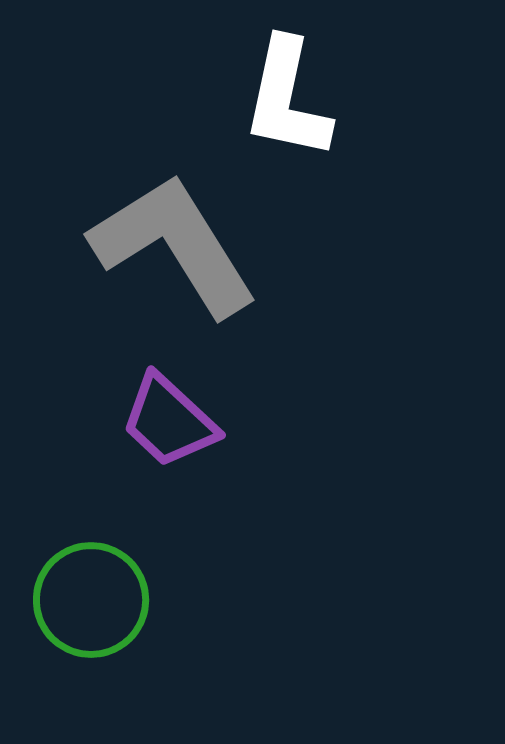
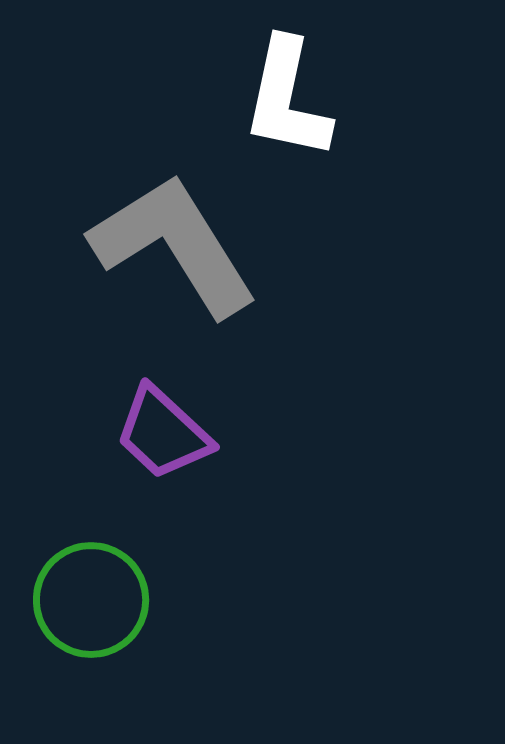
purple trapezoid: moved 6 px left, 12 px down
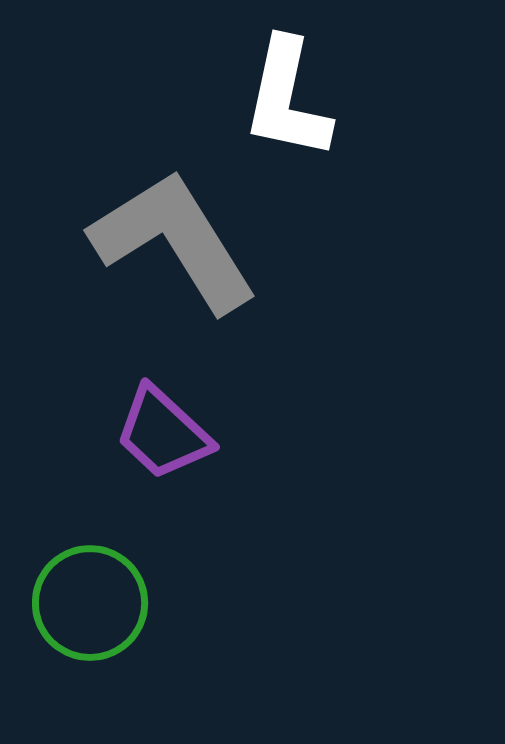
gray L-shape: moved 4 px up
green circle: moved 1 px left, 3 px down
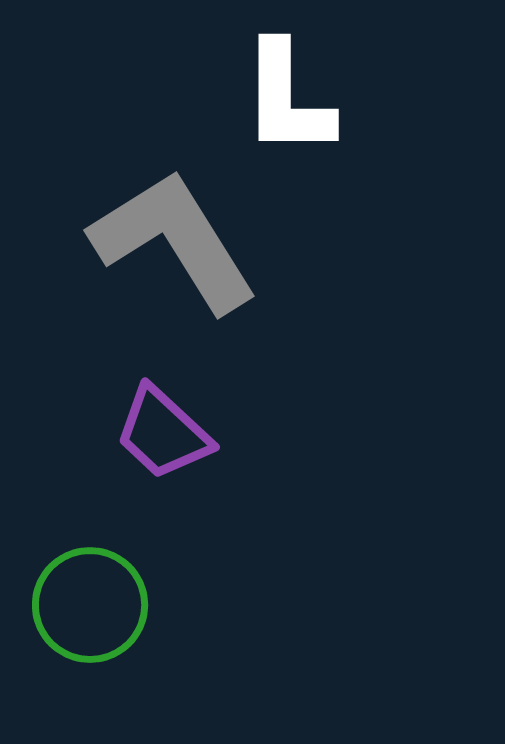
white L-shape: rotated 12 degrees counterclockwise
green circle: moved 2 px down
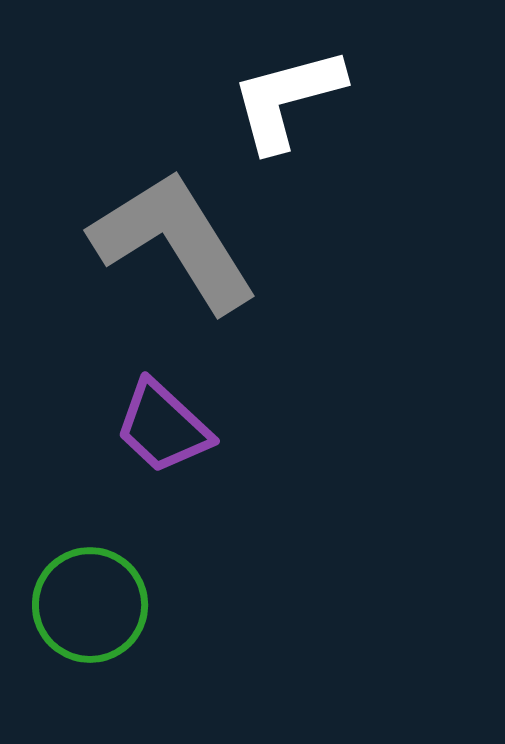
white L-shape: rotated 75 degrees clockwise
purple trapezoid: moved 6 px up
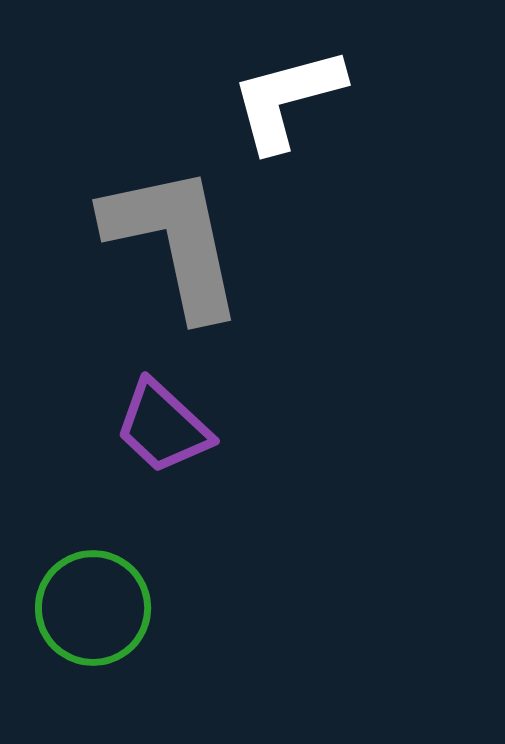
gray L-shape: rotated 20 degrees clockwise
green circle: moved 3 px right, 3 px down
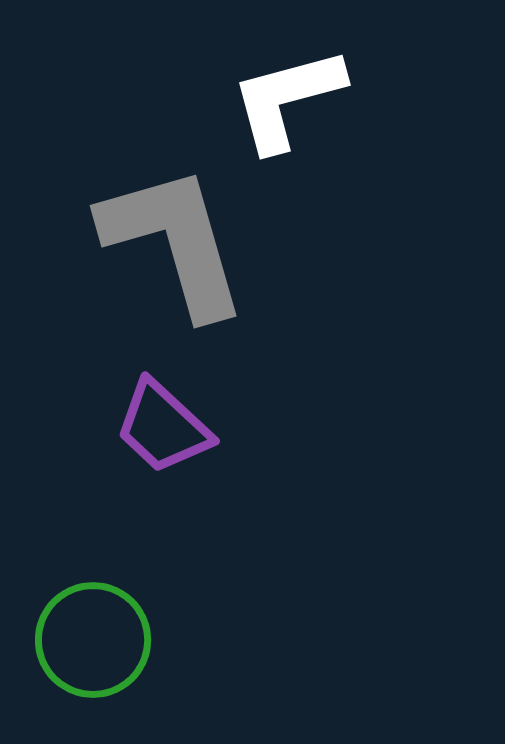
gray L-shape: rotated 4 degrees counterclockwise
green circle: moved 32 px down
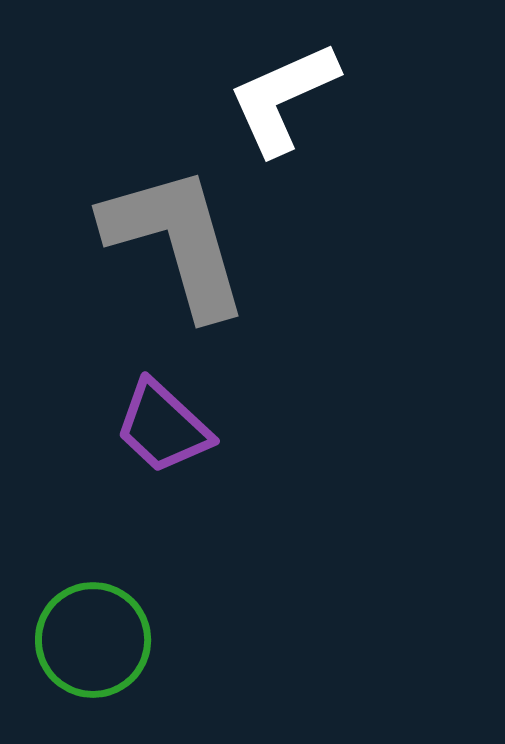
white L-shape: moved 4 px left, 1 px up; rotated 9 degrees counterclockwise
gray L-shape: moved 2 px right
